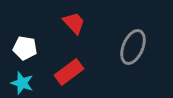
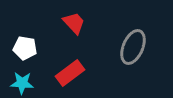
red rectangle: moved 1 px right, 1 px down
cyan star: rotated 15 degrees counterclockwise
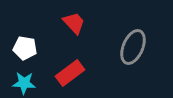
cyan star: moved 2 px right
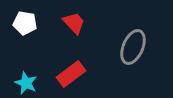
white pentagon: moved 25 px up
red rectangle: moved 1 px right, 1 px down
cyan star: moved 2 px right; rotated 20 degrees clockwise
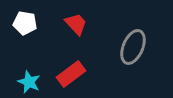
red trapezoid: moved 2 px right, 1 px down
cyan star: moved 3 px right, 1 px up
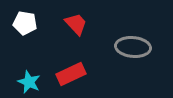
gray ellipse: rotated 72 degrees clockwise
red rectangle: rotated 12 degrees clockwise
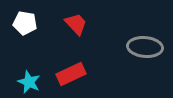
gray ellipse: moved 12 px right
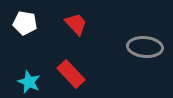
red rectangle: rotated 72 degrees clockwise
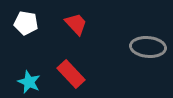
white pentagon: moved 1 px right
gray ellipse: moved 3 px right
